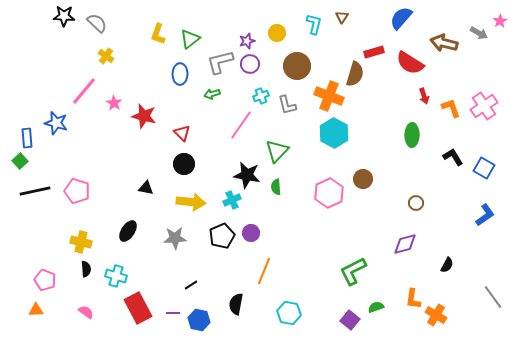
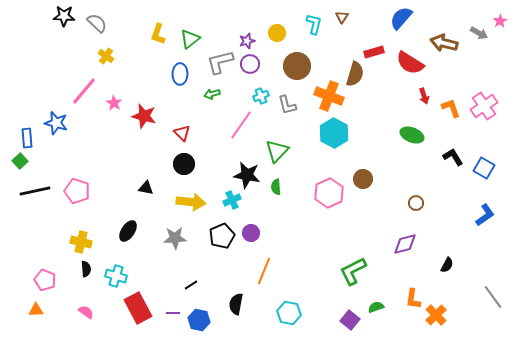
green ellipse at (412, 135): rotated 70 degrees counterclockwise
orange cross at (436, 315): rotated 15 degrees clockwise
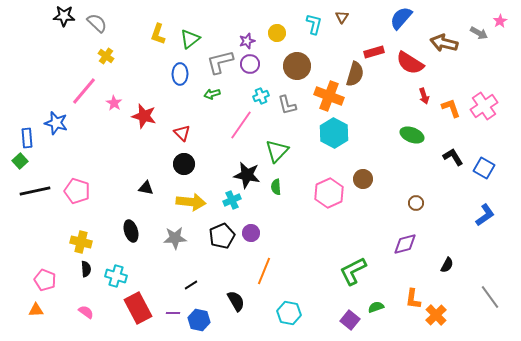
black ellipse at (128, 231): moved 3 px right; rotated 50 degrees counterclockwise
gray line at (493, 297): moved 3 px left
black semicircle at (236, 304): moved 3 px up; rotated 140 degrees clockwise
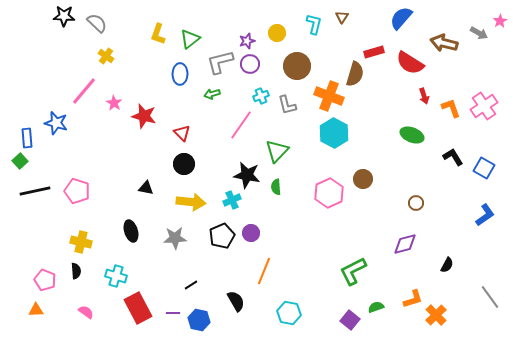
black semicircle at (86, 269): moved 10 px left, 2 px down
orange L-shape at (413, 299): rotated 115 degrees counterclockwise
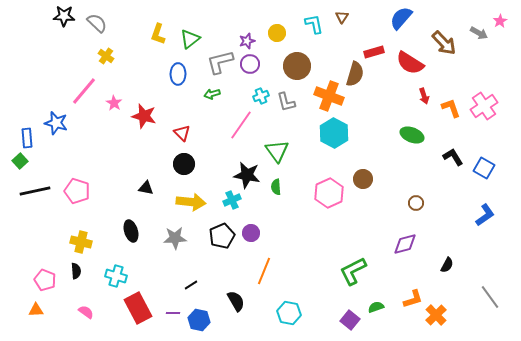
cyan L-shape at (314, 24): rotated 25 degrees counterclockwise
brown arrow at (444, 43): rotated 148 degrees counterclockwise
blue ellipse at (180, 74): moved 2 px left
gray L-shape at (287, 105): moved 1 px left, 3 px up
green triangle at (277, 151): rotated 20 degrees counterclockwise
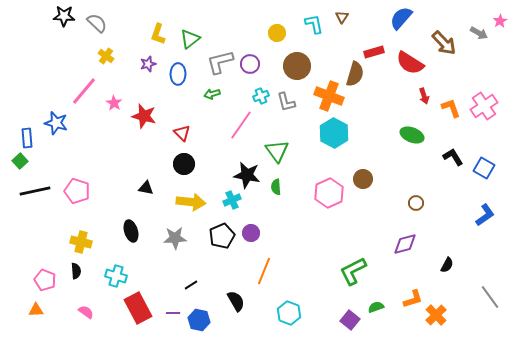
purple star at (247, 41): moved 99 px left, 23 px down
cyan hexagon at (289, 313): rotated 10 degrees clockwise
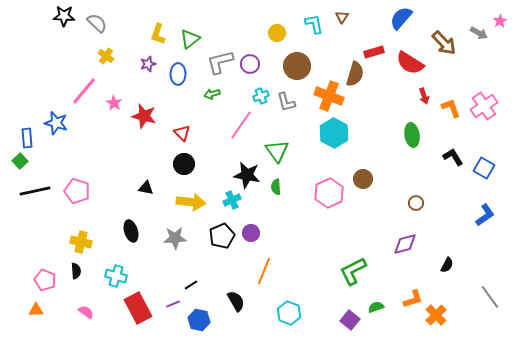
green ellipse at (412, 135): rotated 60 degrees clockwise
purple line at (173, 313): moved 9 px up; rotated 24 degrees counterclockwise
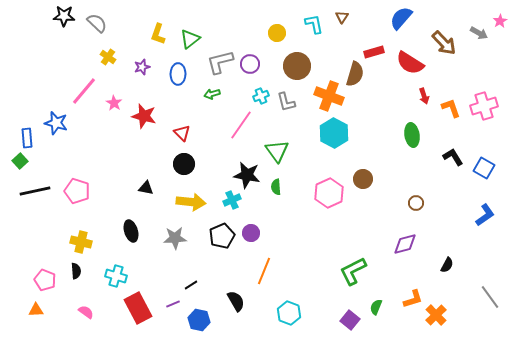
yellow cross at (106, 56): moved 2 px right, 1 px down
purple star at (148, 64): moved 6 px left, 3 px down
pink cross at (484, 106): rotated 16 degrees clockwise
green semicircle at (376, 307): rotated 49 degrees counterclockwise
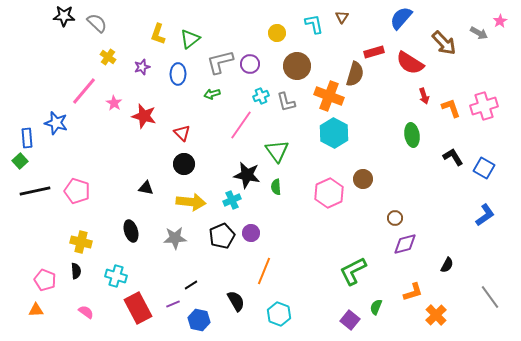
brown circle at (416, 203): moved 21 px left, 15 px down
orange L-shape at (413, 299): moved 7 px up
cyan hexagon at (289, 313): moved 10 px left, 1 px down
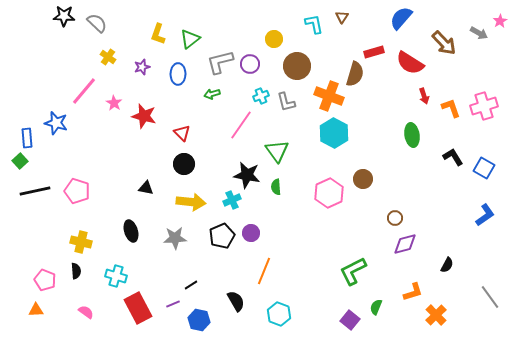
yellow circle at (277, 33): moved 3 px left, 6 px down
